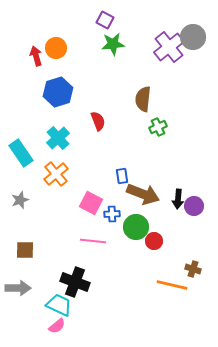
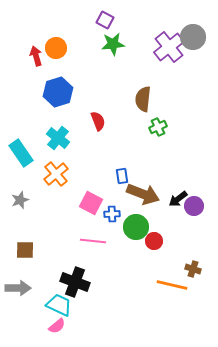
cyan cross: rotated 10 degrees counterclockwise
black arrow: rotated 48 degrees clockwise
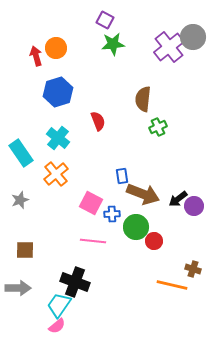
cyan trapezoid: rotated 80 degrees counterclockwise
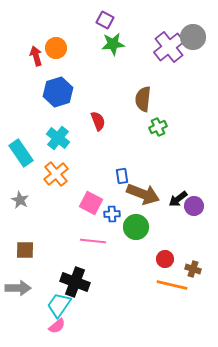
gray star: rotated 24 degrees counterclockwise
red circle: moved 11 px right, 18 px down
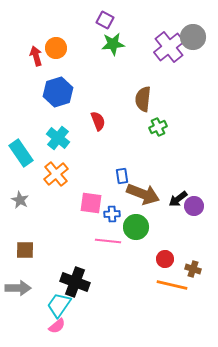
pink square: rotated 20 degrees counterclockwise
pink line: moved 15 px right
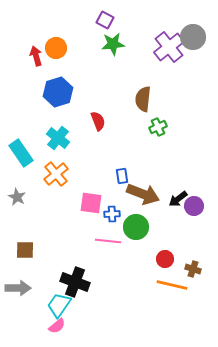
gray star: moved 3 px left, 3 px up
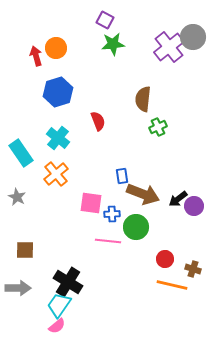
black cross: moved 7 px left; rotated 12 degrees clockwise
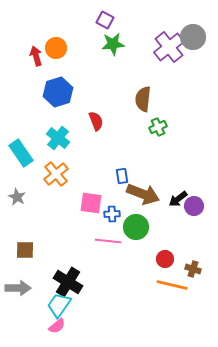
red semicircle: moved 2 px left
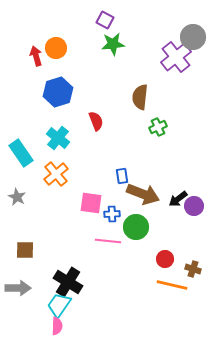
purple cross: moved 7 px right, 10 px down
brown semicircle: moved 3 px left, 2 px up
pink semicircle: rotated 48 degrees counterclockwise
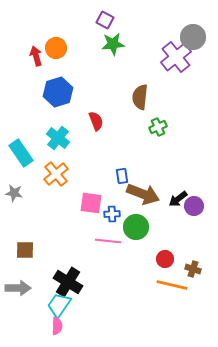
gray star: moved 3 px left, 4 px up; rotated 18 degrees counterclockwise
